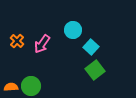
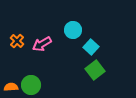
pink arrow: rotated 24 degrees clockwise
green circle: moved 1 px up
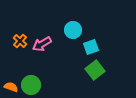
orange cross: moved 3 px right
cyan square: rotated 28 degrees clockwise
orange semicircle: rotated 24 degrees clockwise
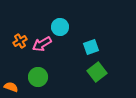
cyan circle: moved 13 px left, 3 px up
orange cross: rotated 16 degrees clockwise
green square: moved 2 px right, 2 px down
green circle: moved 7 px right, 8 px up
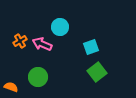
pink arrow: rotated 54 degrees clockwise
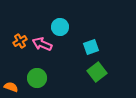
green circle: moved 1 px left, 1 px down
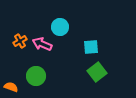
cyan square: rotated 14 degrees clockwise
green circle: moved 1 px left, 2 px up
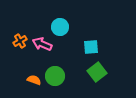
green circle: moved 19 px right
orange semicircle: moved 23 px right, 7 px up
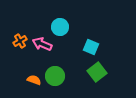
cyan square: rotated 28 degrees clockwise
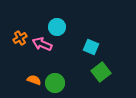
cyan circle: moved 3 px left
orange cross: moved 3 px up
green square: moved 4 px right
green circle: moved 7 px down
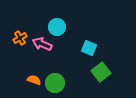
cyan square: moved 2 px left, 1 px down
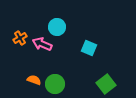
green square: moved 5 px right, 12 px down
green circle: moved 1 px down
